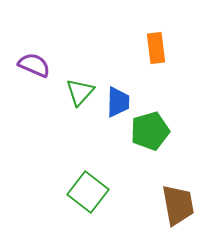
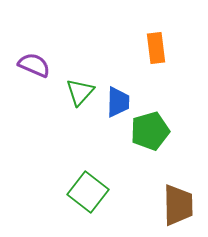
brown trapezoid: rotated 9 degrees clockwise
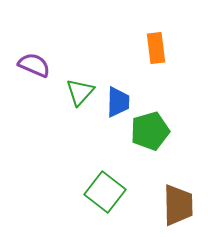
green square: moved 17 px right
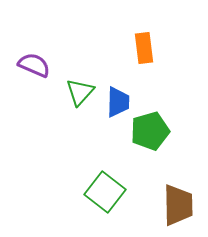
orange rectangle: moved 12 px left
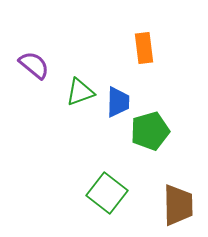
purple semicircle: rotated 16 degrees clockwise
green triangle: rotated 28 degrees clockwise
green square: moved 2 px right, 1 px down
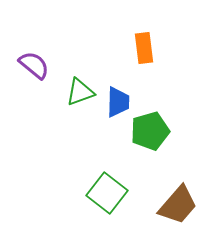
brown trapezoid: rotated 42 degrees clockwise
